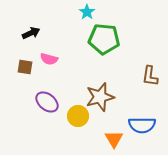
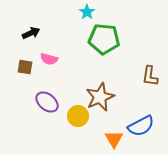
brown star: rotated 8 degrees counterclockwise
blue semicircle: moved 1 px left, 1 px down; rotated 28 degrees counterclockwise
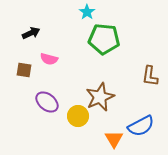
brown square: moved 1 px left, 3 px down
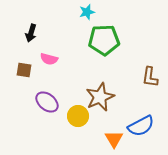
cyan star: rotated 21 degrees clockwise
black arrow: rotated 132 degrees clockwise
green pentagon: moved 1 px down; rotated 8 degrees counterclockwise
brown L-shape: moved 1 px down
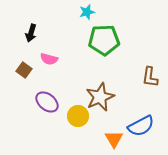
brown square: rotated 28 degrees clockwise
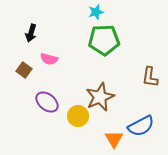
cyan star: moved 9 px right
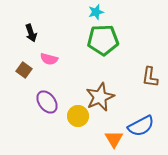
black arrow: rotated 36 degrees counterclockwise
green pentagon: moved 1 px left
purple ellipse: rotated 15 degrees clockwise
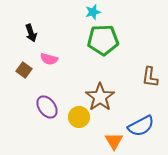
cyan star: moved 3 px left
brown star: rotated 12 degrees counterclockwise
purple ellipse: moved 5 px down
yellow circle: moved 1 px right, 1 px down
orange triangle: moved 2 px down
